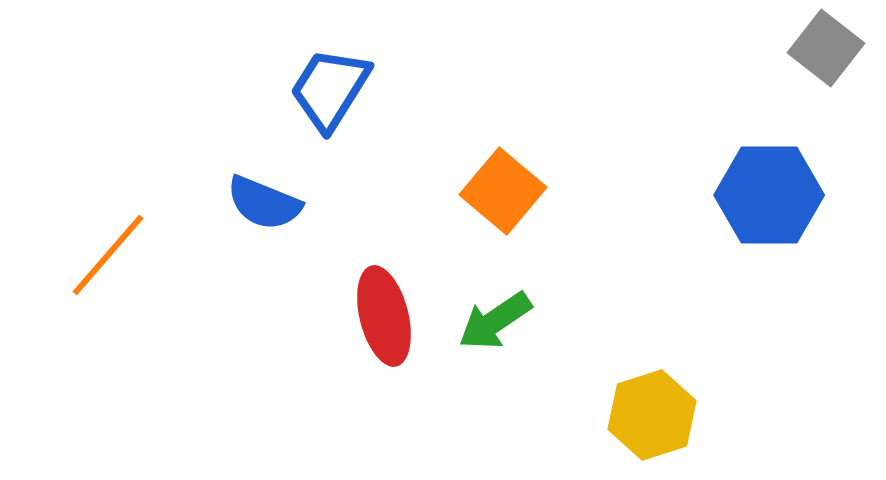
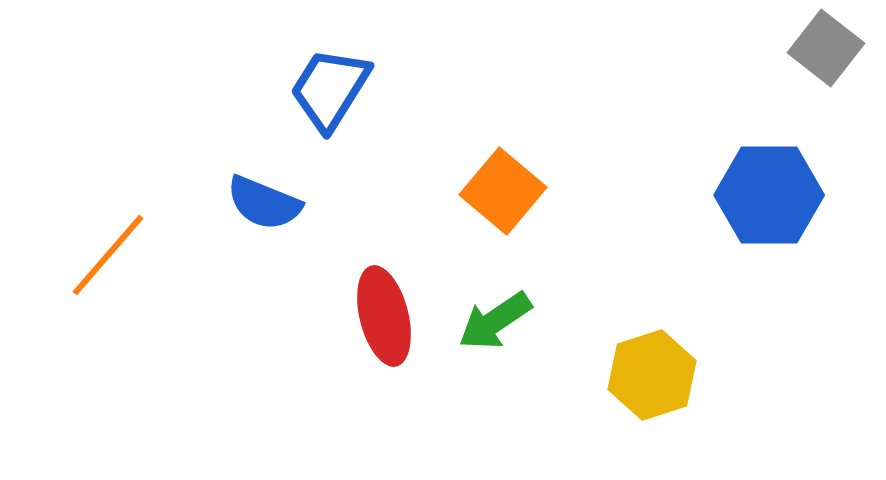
yellow hexagon: moved 40 px up
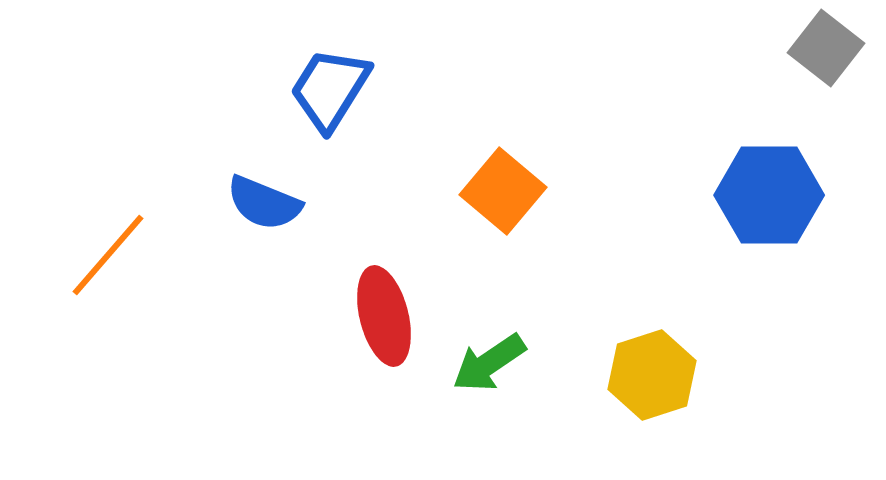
green arrow: moved 6 px left, 42 px down
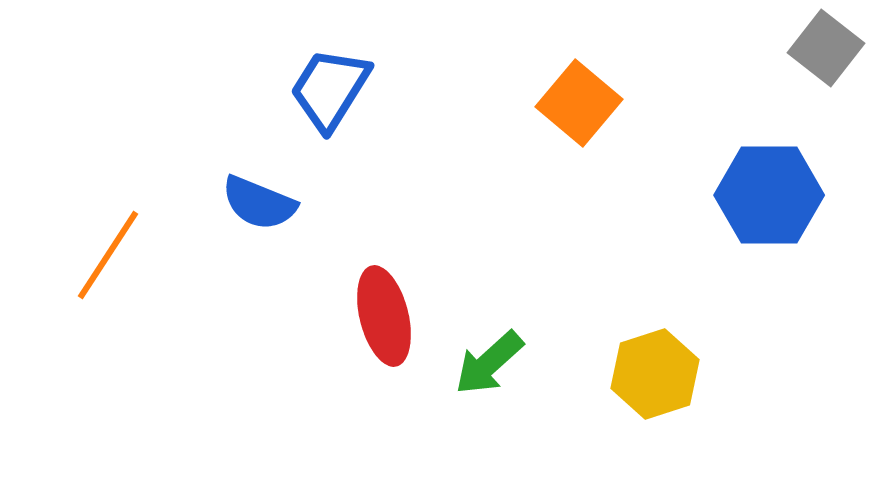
orange square: moved 76 px right, 88 px up
blue semicircle: moved 5 px left
orange line: rotated 8 degrees counterclockwise
green arrow: rotated 8 degrees counterclockwise
yellow hexagon: moved 3 px right, 1 px up
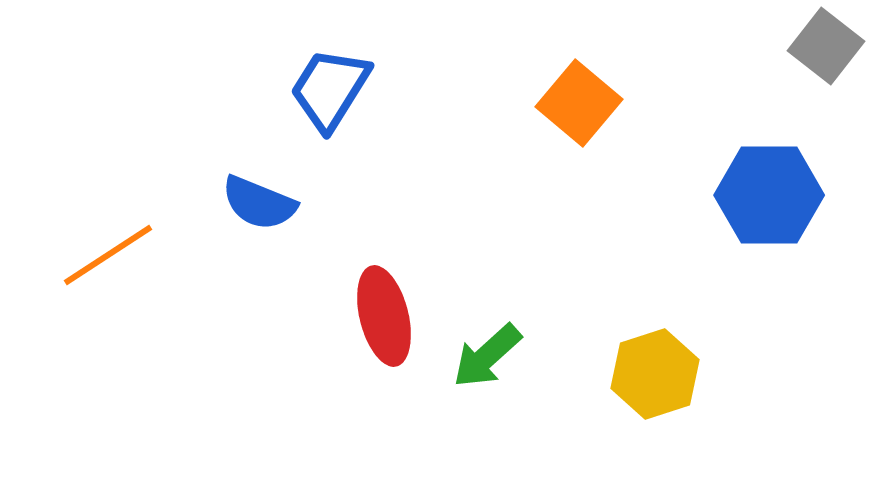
gray square: moved 2 px up
orange line: rotated 24 degrees clockwise
green arrow: moved 2 px left, 7 px up
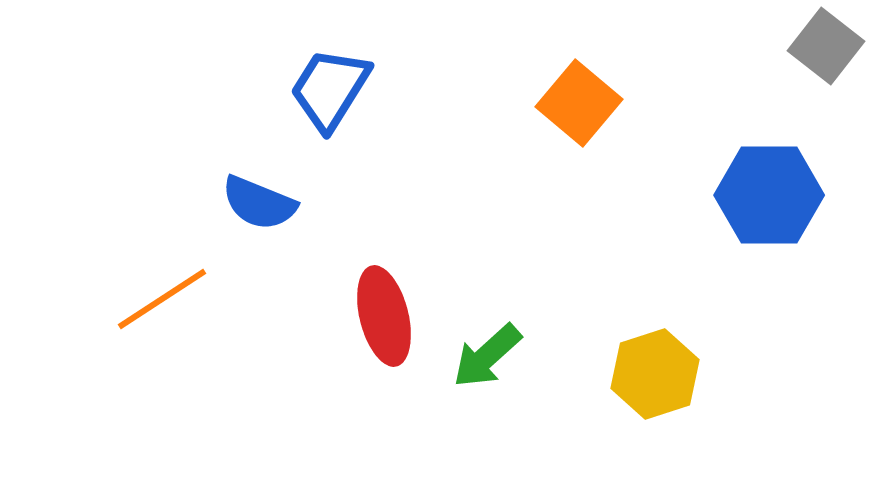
orange line: moved 54 px right, 44 px down
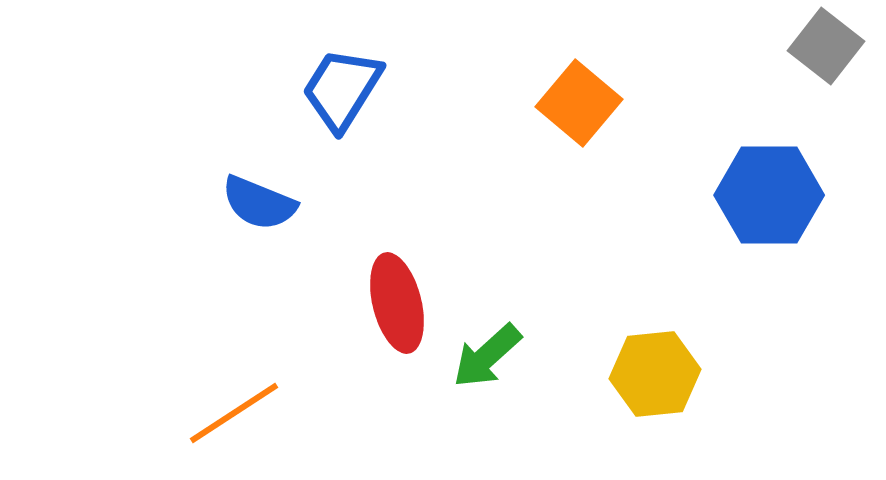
blue trapezoid: moved 12 px right
orange line: moved 72 px right, 114 px down
red ellipse: moved 13 px right, 13 px up
yellow hexagon: rotated 12 degrees clockwise
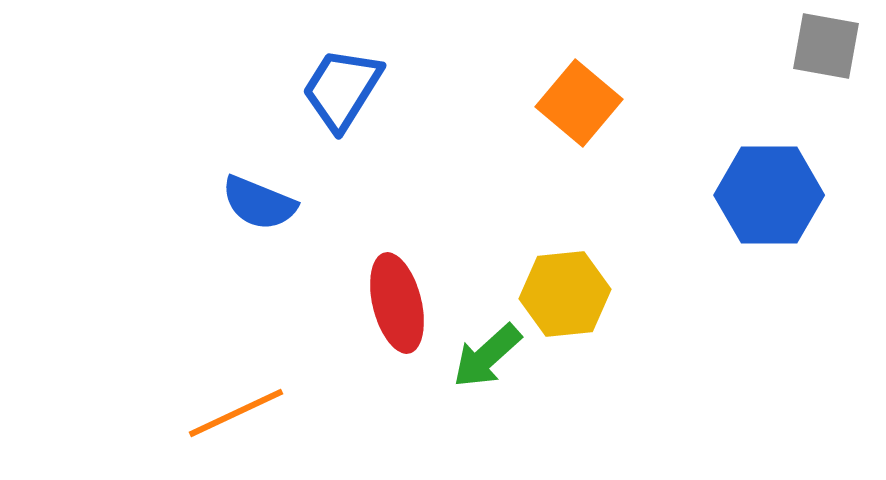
gray square: rotated 28 degrees counterclockwise
yellow hexagon: moved 90 px left, 80 px up
orange line: moved 2 px right; rotated 8 degrees clockwise
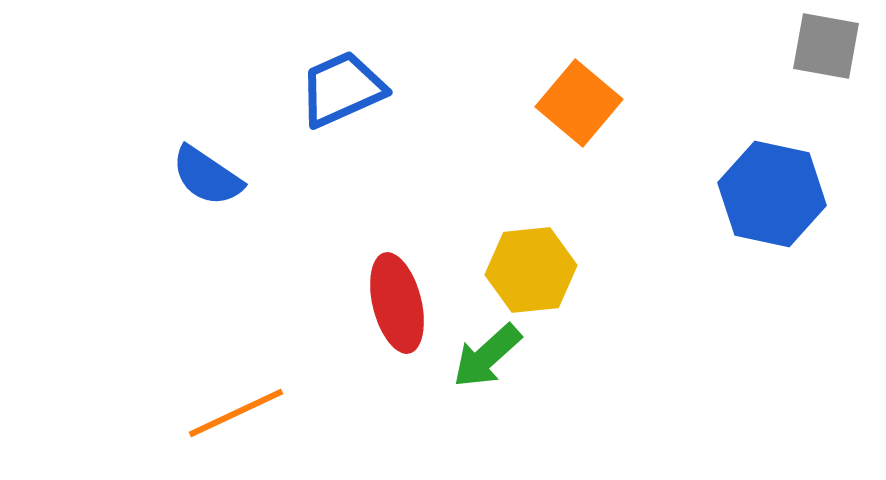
blue trapezoid: rotated 34 degrees clockwise
blue hexagon: moved 3 px right, 1 px up; rotated 12 degrees clockwise
blue semicircle: moved 52 px left, 27 px up; rotated 12 degrees clockwise
yellow hexagon: moved 34 px left, 24 px up
